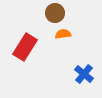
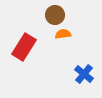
brown circle: moved 2 px down
red rectangle: moved 1 px left
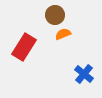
orange semicircle: rotated 14 degrees counterclockwise
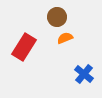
brown circle: moved 2 px right, 2 px down
orange semicircle: moved 2 px right, 4 px down
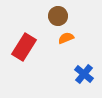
brown circle: moved 1 px right, 1 px up
orange semicircle: moved 1 px right
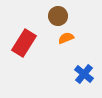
red rectangle: moved 4 px up
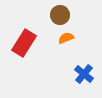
brown circle: moved 2 px right, 1 px up
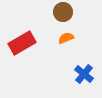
brown circle: moved 3 px right, 3 px up
red rectangle: moved 2 px left; rotated 28 degrees clockwise
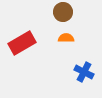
orange semicircle: rotated 21 degrees clockwise
blue cross: moved 2 px up; rotated 12 degrees counterclockwise
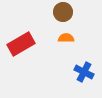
red rectangle: moved 1 px left, 1 px down
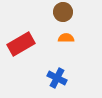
blue cross: moved 27 px left, 6 px down
